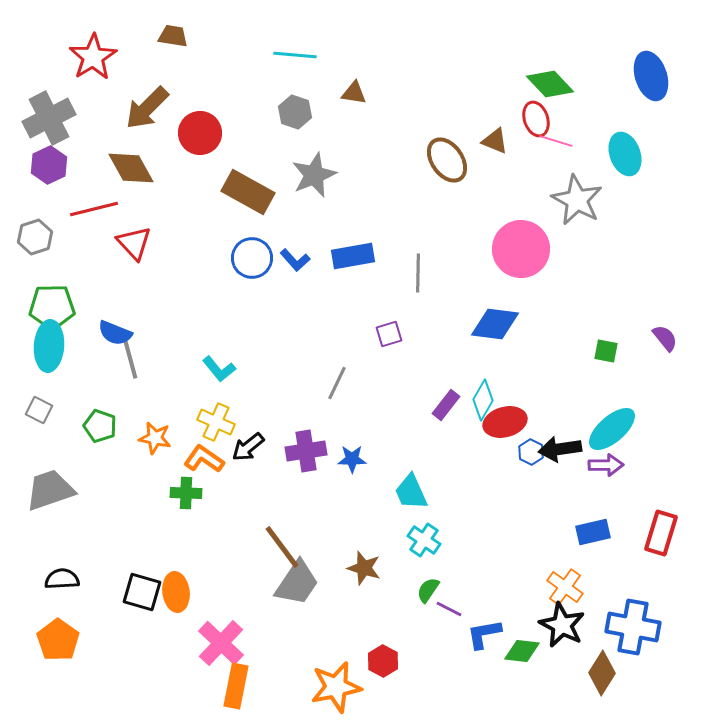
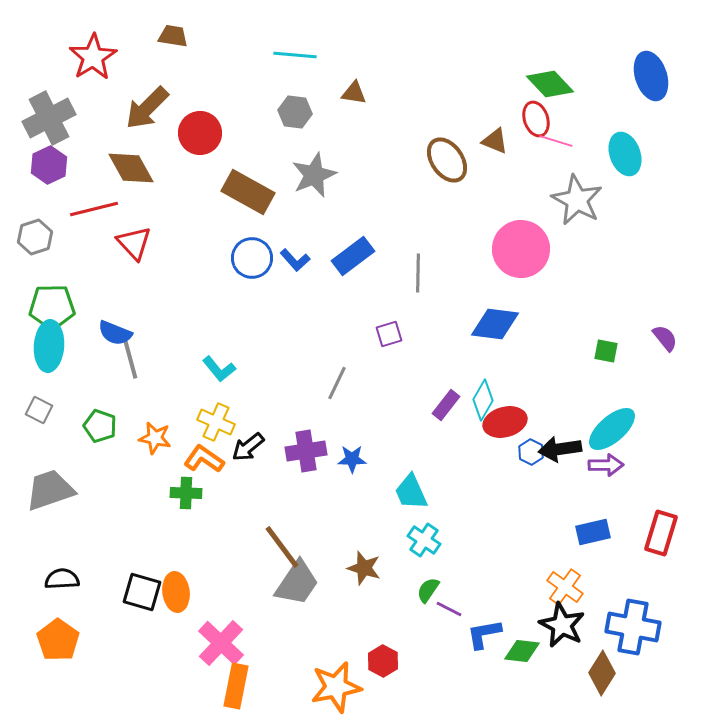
gray hexagon at (295, 112): rotated 12 degrees counterclockwise
blue rectangle at (353, 256): rotated 27 degrees counterclockwise
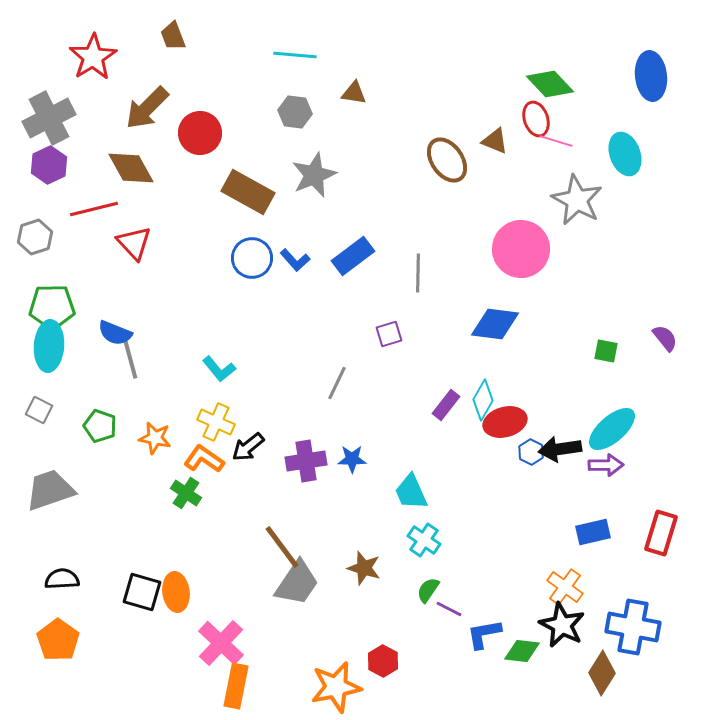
brown trapezoid at (173, 36): rotated 120 degrees counterclockwise
blue ellipse at (651, 76): rotated 12 degrees clockwise
purple cross at (306, 451): moved 10 px down
green cross at (186, 493): rotated 32 degrees clockwise
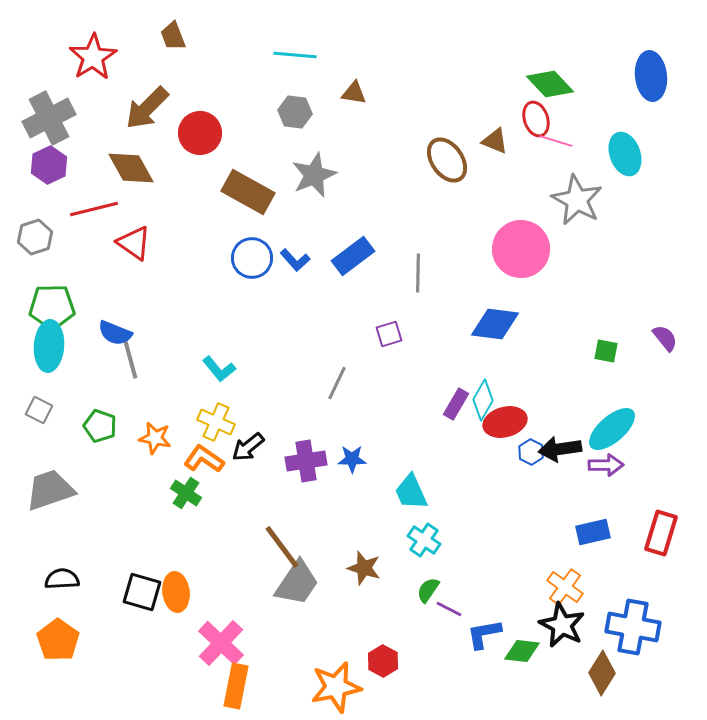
red triangle at (134, 243): rotated 12 degrees counterclockwise
purple rectangle at (446, 405): moved 10 px right, 1 px up; rotated 8 degrees counterclockwise
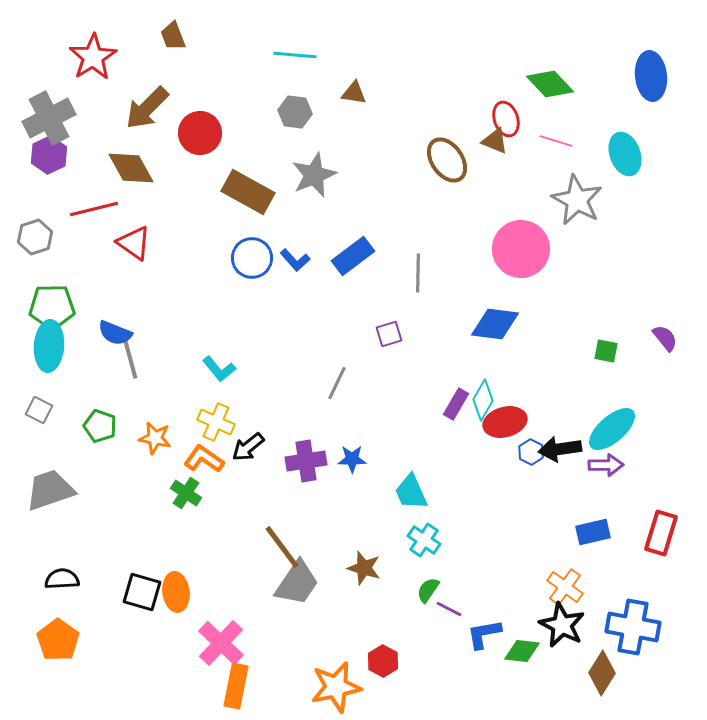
red ellipse at (536, 119): moved 30 px left
purple hexagon at (49, 165): moved 10 px up
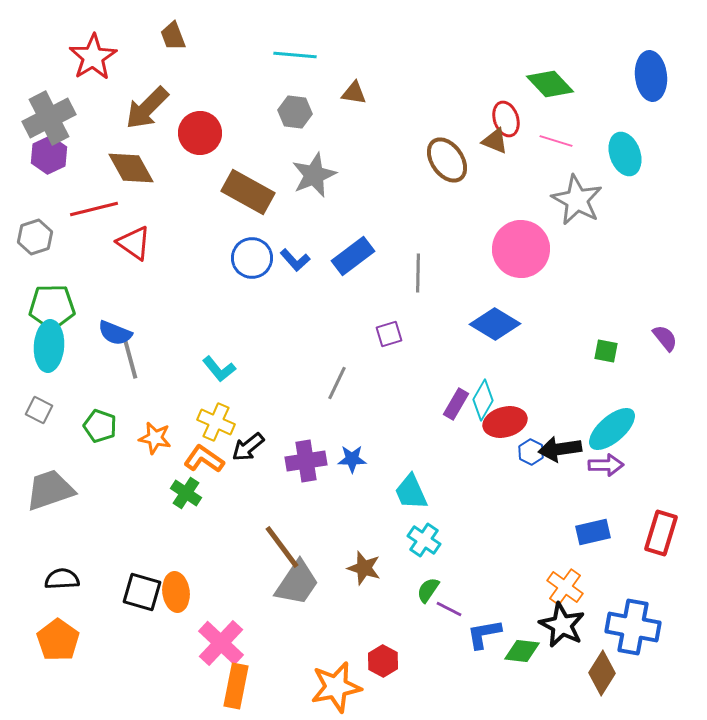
blue diamond at (495, 324): rotated 24 degrees clockwise
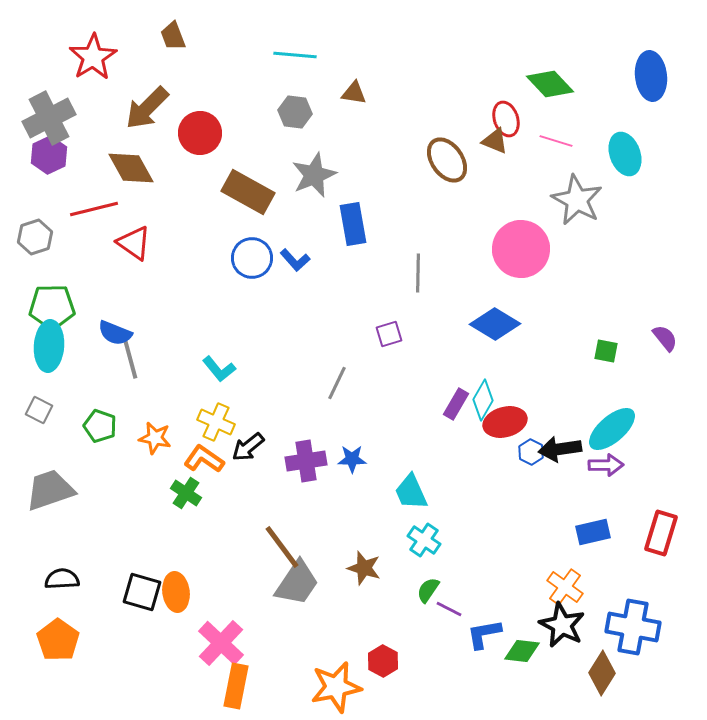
blue rectangle at (353, 256): moved 32 px up; rotated 63 degrees counterclockwise
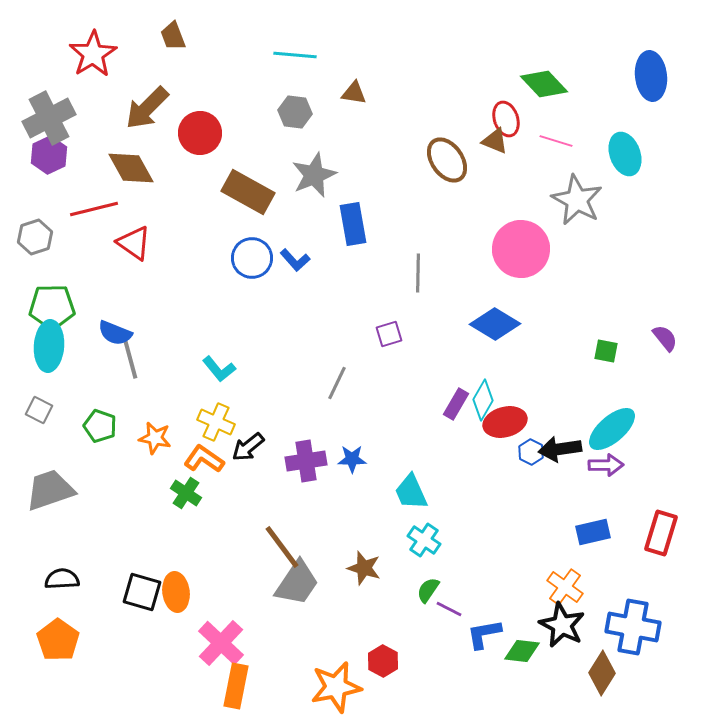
red star at (93, 57): moved 3 px up
green diamond at (550, 84): moved 6 px left
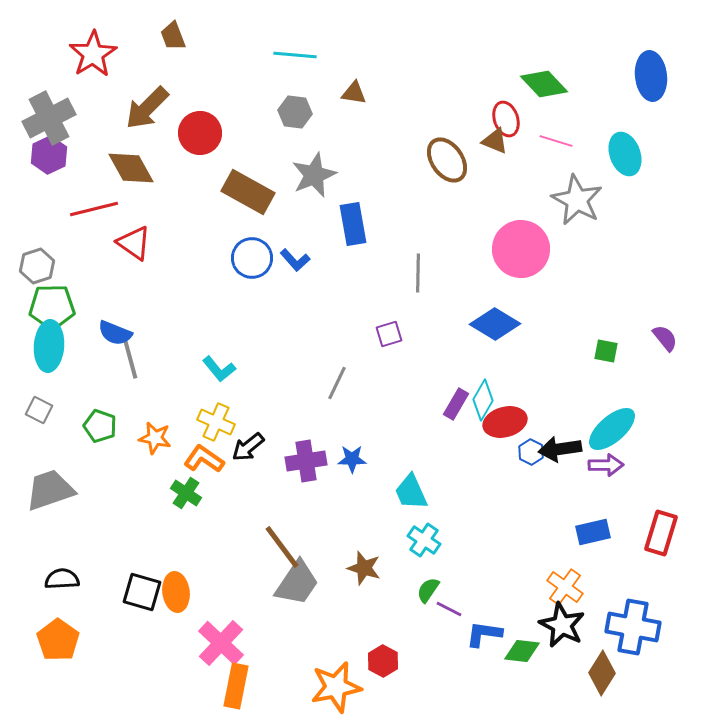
gray hexagon at (35, 237): moved 2 px right, 29 px down
blue L-shape at (484, 634): rotated 18 degrees clockwise
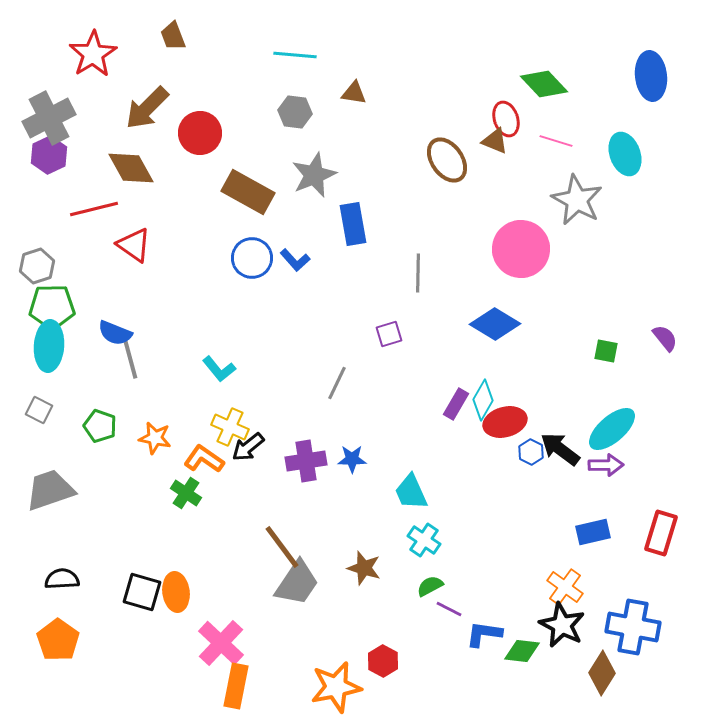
red triangle at (134, 243): moved 2 px down
yellow cross at (216, 422): moved 14 px right, 5 px down
black arrow at (560, 449): rotated 45 degrees clockwise
green semicircle at (428, 590): moved 2 px right, 4 px up; rotated 28 degrees clockwise
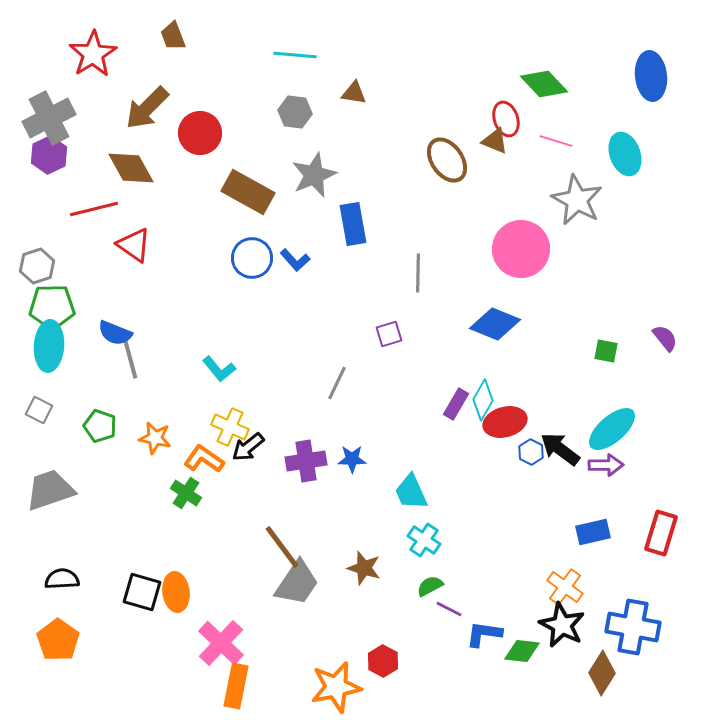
blue diamond at (495, 324): rotated 9 degrees counterclockwise
